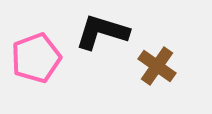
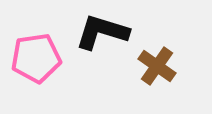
pink pentagon: rotated 12 degrees clockwise
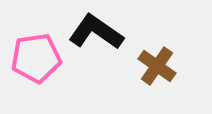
black L-shape: moved 6 px left; rotated 18 degrees clockwise
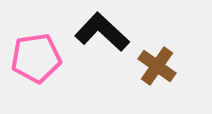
black L-shape: moved 6 px right; rotated 8 degrees clockwise
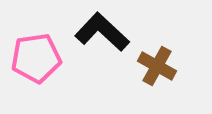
brown cross: rotated 6 degrees counterclockwise
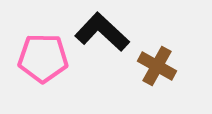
pink pentagon: moved 7 px right; rotated 9 degrees clockwise
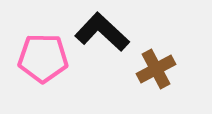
brown cross: moved 1 px left, 3 px down; rotated 33 degrees clockwise
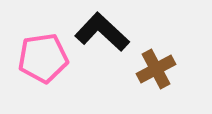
pink pentagon: rotated 9 degrees counterclockwise
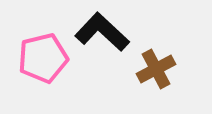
pink pentagon: rotated 6 degrees counterclockwise
